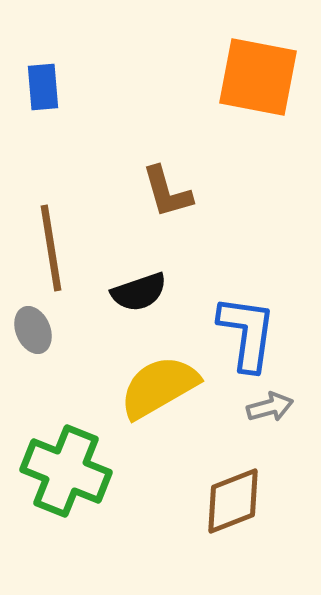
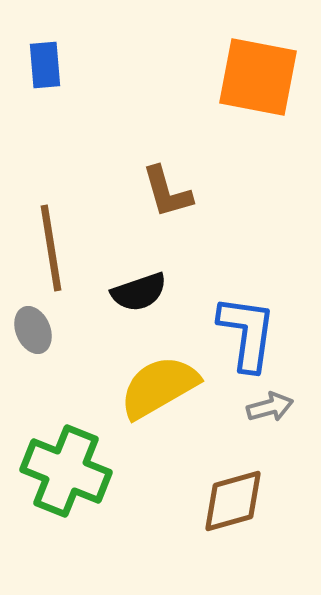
blue rectangle: moved 2 px right, 22 px up
brown diamond: rotated 6 degrees clockwise
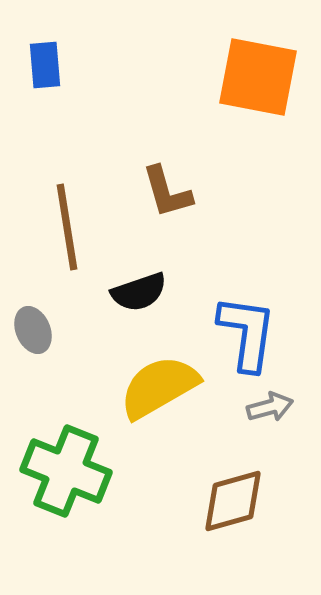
brown line: moved 16 px right, 21 px up
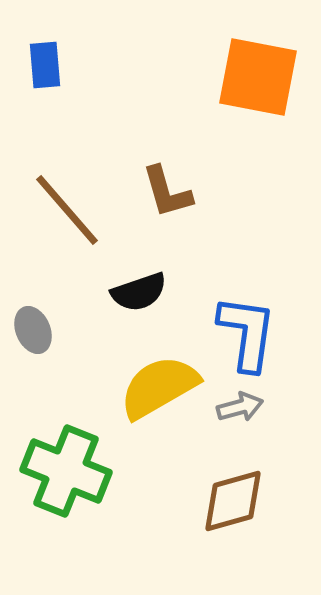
brown line: moved 17 px up; rotated 32 degrees counterclockwise
gray arrow: moved 30 px left
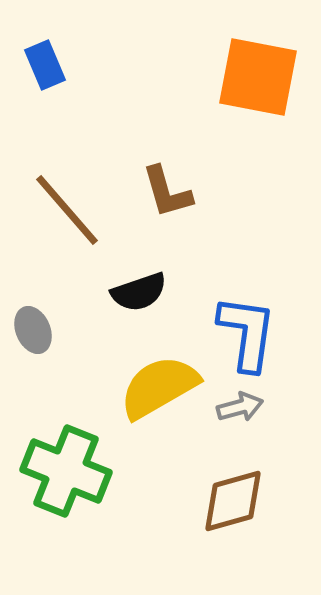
blue rectangle: rotated 18 degrees counterclockwise
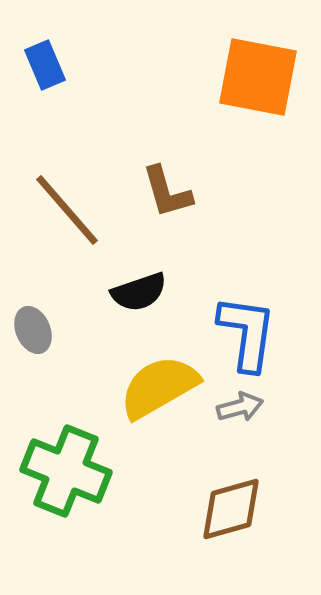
brown diamond: moved 2 px left, 8 px down
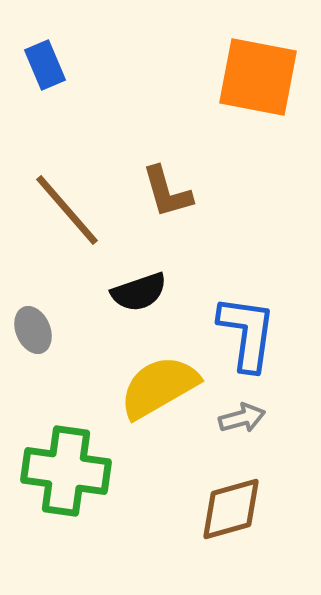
gray arrow: moved 2 px right, 11 px down
green cross: rotated 14 degrees counterclockwise
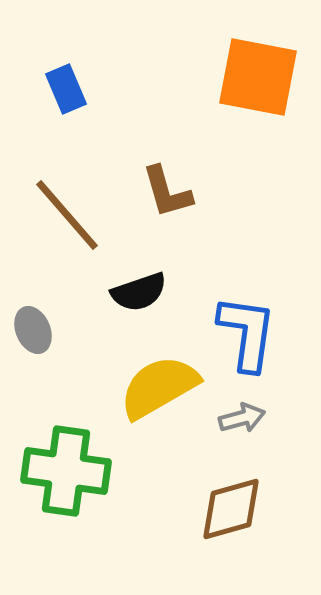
blue rectangle: moved 21 px right, 24 px down
brown line: moved 5 px down
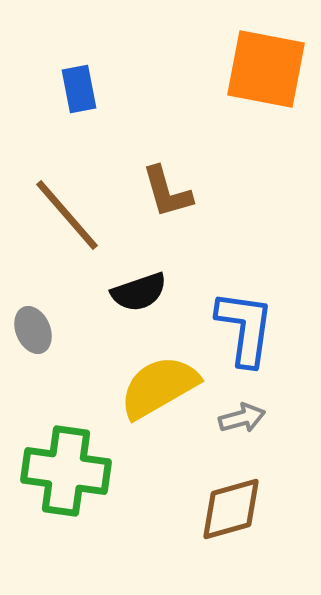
orange square: moved 8 px right, 8 px up
blue rectangle: moved 13 px right; rotated 12 degrees clockwise
blue L-shape: moved 2 px left, 5 px up
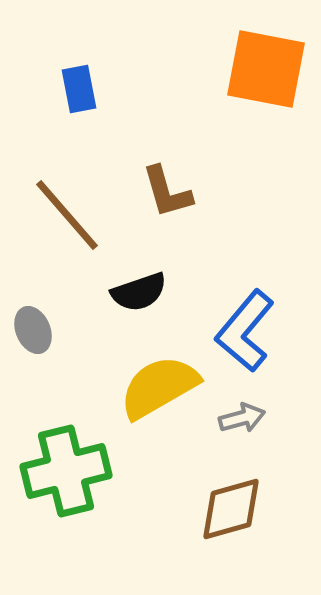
blue L-shape: moved 3 px down; rotated 148 degrees counterclockwise
green cross: rotated 22 degrees counterclockwise
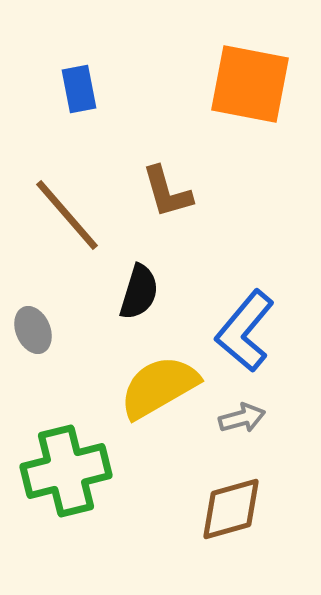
orange square: moved 16 px left, 15 px down
black semicircle: rotated 54 degrees counterclockwise
